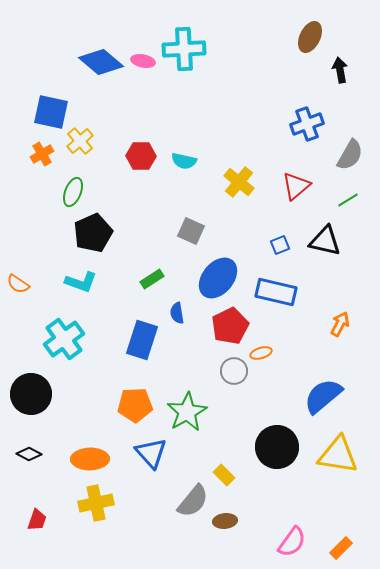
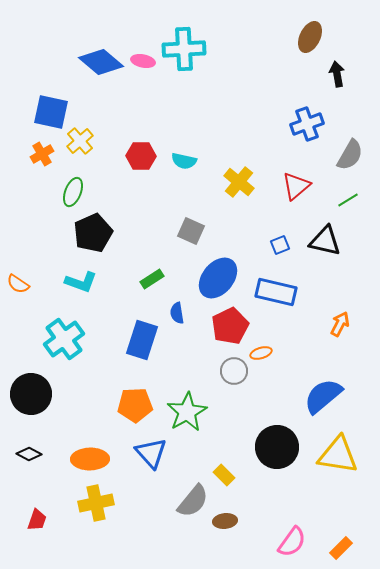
black arrow at (340, 70): moved 3 px left, 4 px down
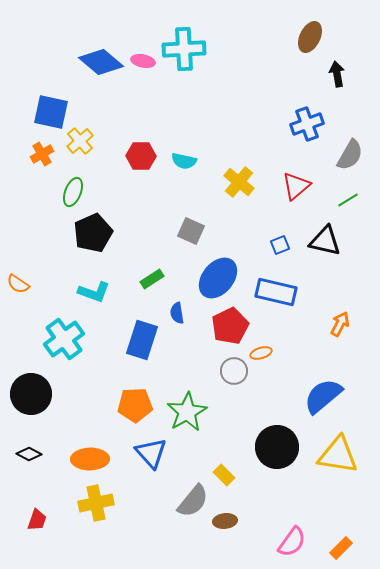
cyan L-shape at (81, 282): moved 13 px right, 10 px down
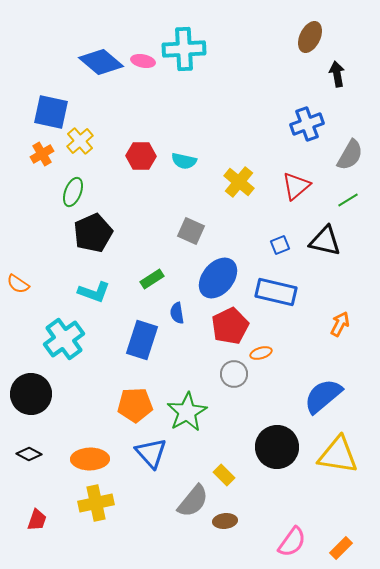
gray circle at (234, 371): moved 3 px down
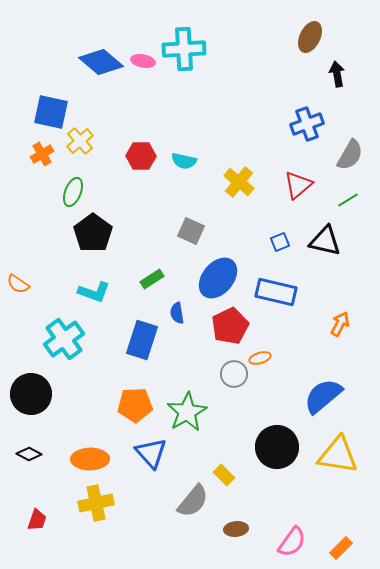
red triangle at (296, 186): moved 2 px right, 1 px up
black pentagon at (93, 233): rotated 12 degrees counterclockwise
blue square at (280, 245): moved 3 px up
orange ellipse at (261, 353): moved 1 px left, 5 px down
brown ellipse at (225, 521): moved 11 px right, 8 px down
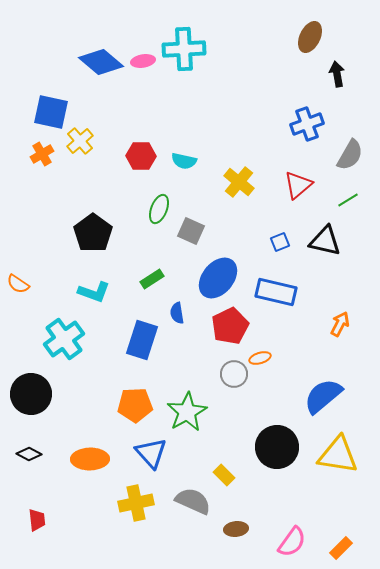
pink ellipse at (143, 61): rotated 20 degrees counterclockwise
green ellipse at (73, 192): moved 86 px right, 17 px down
gray semicircle at (193, 501): rotated 105 degrees counterclockwise
yellow cross at (96, 503): moved 40 px right
red trapezoid at (37, 520): rotated 25 degrees counterclockwise
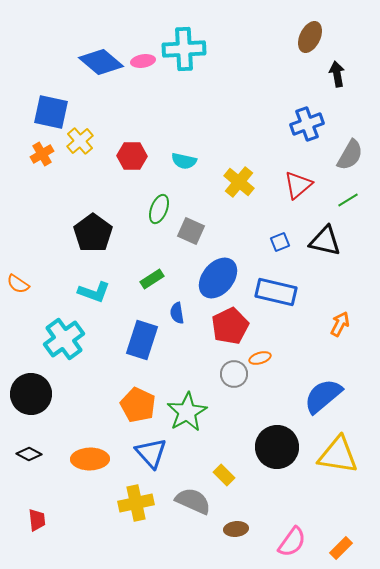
red hexagon at (141, 156): moved 9 px left
orange pentagon at (135, 405): moved 3 px right; rotated 28 degrees clockwise
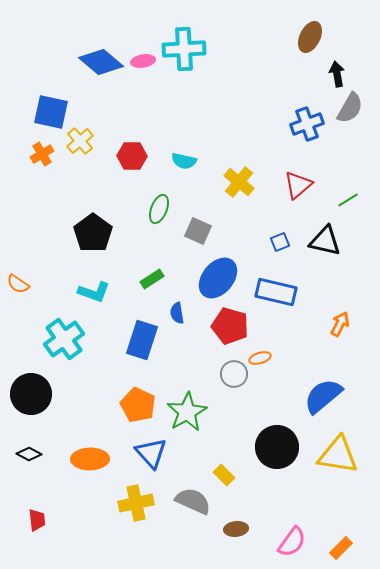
gray semicircle at (350, 155): moved 47 px up
gray square at (191, 231): moved 7 px right
red pentagon at (230, 326): rotated 30 degrees counterclockwise
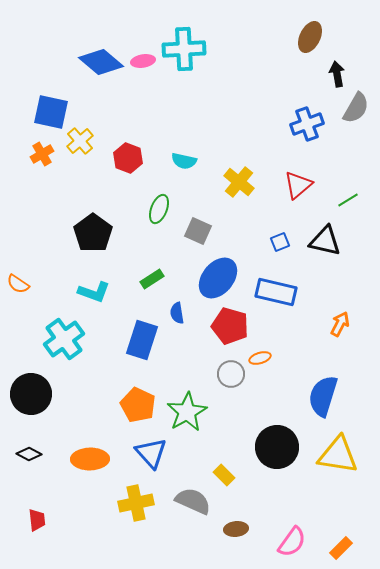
gray semicircle at (350, 108): moved 6 px right
red hexagon at (132, 156): moved 4 px left, 2 px down; rotated 20 degrees clockwise
gray circle at (234, 374): moved 3 px left
blue semicircle at (323, 396): rotated 33 degrees counterclockwise
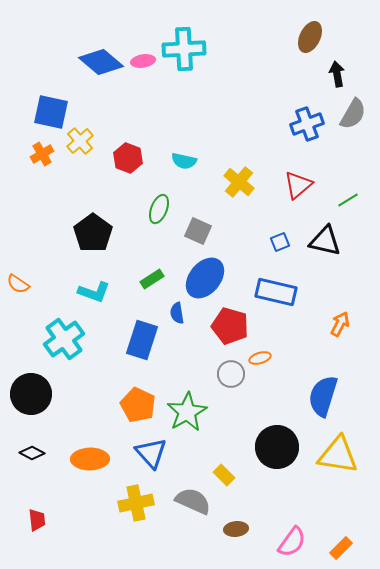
gray semicircle at (356, 108): moved 3 px left, 6 px down
blue ellipse at (218, 278): moved 13 px left
black diamond at (29, 454): moved 3 px right, 1 px up
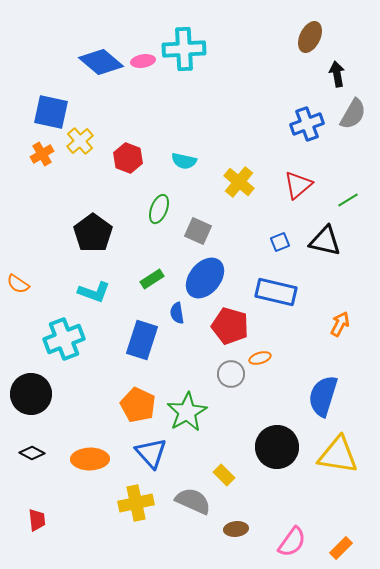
cyan cross at (64, 339): rotated 15 degrees clockwise
